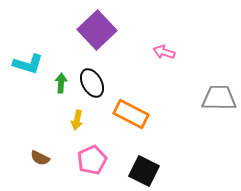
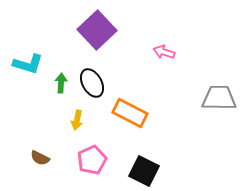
orange rectangle: moved 1 px left, 1 px up
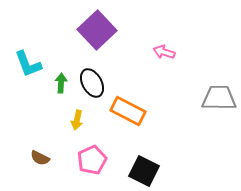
cyan L-shape: rotated 52 degrees clockwise
orange rectangle: moved 2 px left, 2 px up
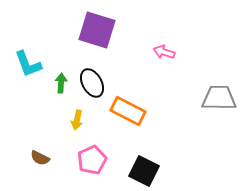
purple square: rotated 30 degrees counterclockwise
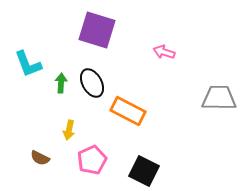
yellow arrow: moved 8 px left, 10 px down
